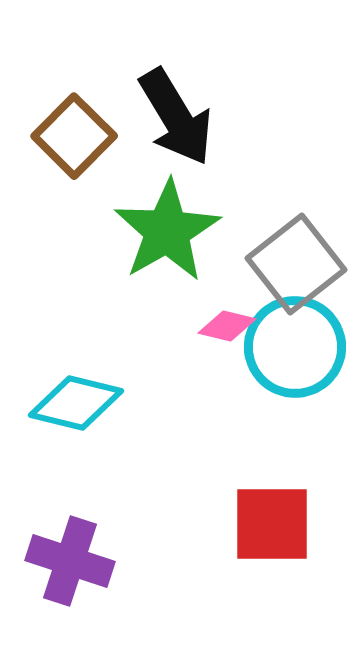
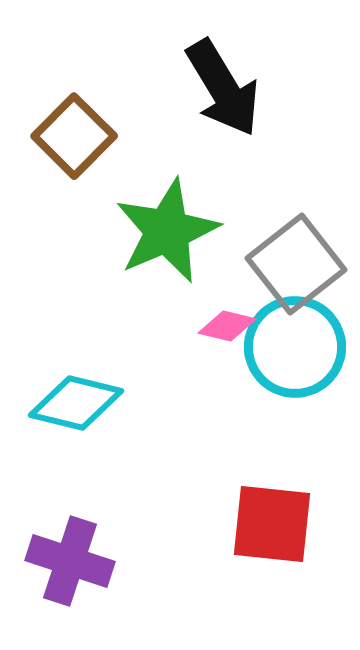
black arrow: moved 47 px right, 29 px up
green star: rotated 7 degrees clockwise
red square: rotated 6 degrees clockwise
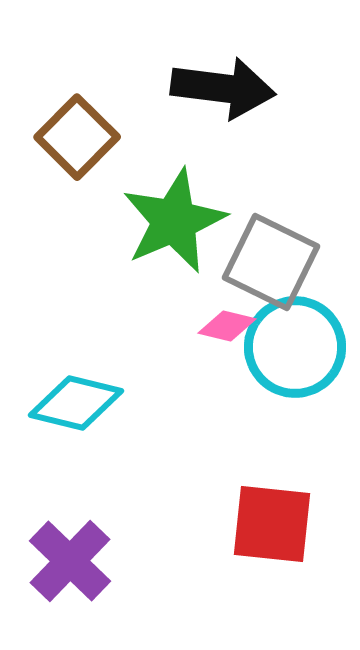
black arrow: rotated 52 degrees counterclockwise
brown square: moved 3 px right, 1 px down
green star: moved 7 px right, 10 px up
gray square: moved 25 px left, 2 px up; rotated 26 degrees counterclockwise
purple cross: rotated 26 degrees clockwise
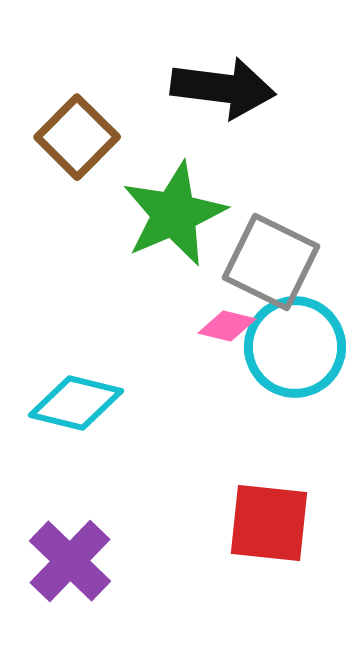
green star: moved 7 px up
red square: moved 3 px left, 1 px up
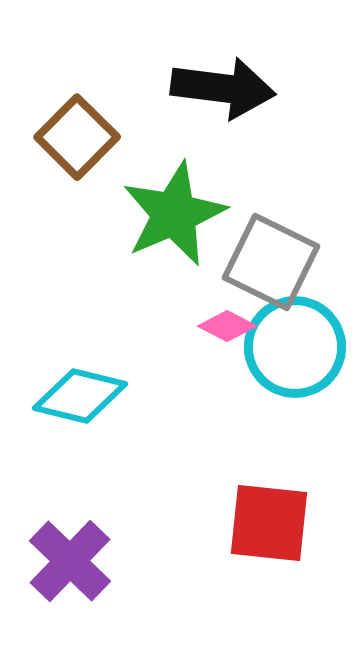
pink diamond: rotated 14 degrees clockwise
cyan diamond: moved 4 px right, 7 px up
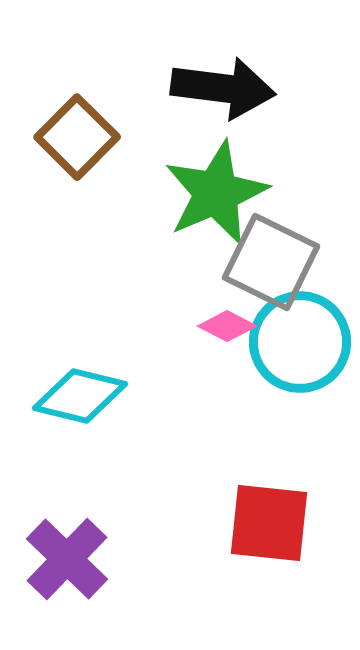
green star: moved 42 px right, 21 px up
cyan circle: moved 5 px right, 5 px up
purple cross: moved 3 px left, 2 px up
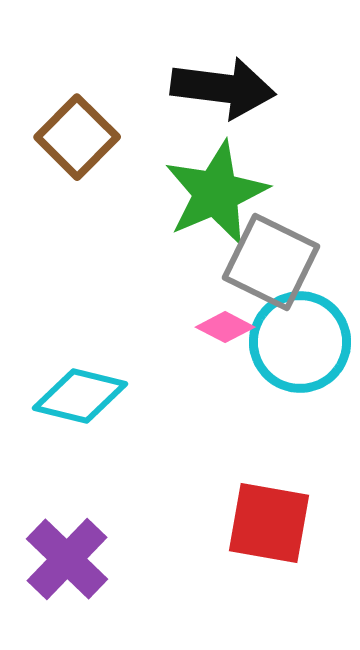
pink diamond: moved 2 px left, 1 px down
red square: rotated 4 degrees clockwise
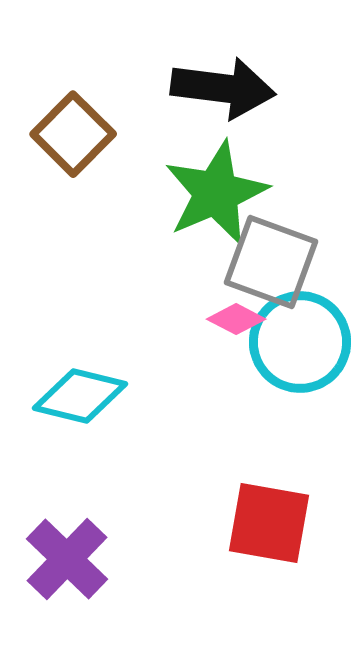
brown square: moved 4 px left, 3 px up
gray square: rotated 6 degrees counterclockwise
pink diamond: moved 11 px right, 8 px up
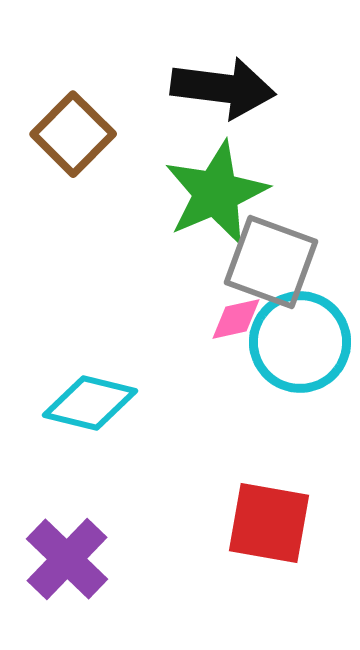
pink diamond: rotated 40 degrees counterclockwise
cyan diamond: moved 10 px right, 7 px down
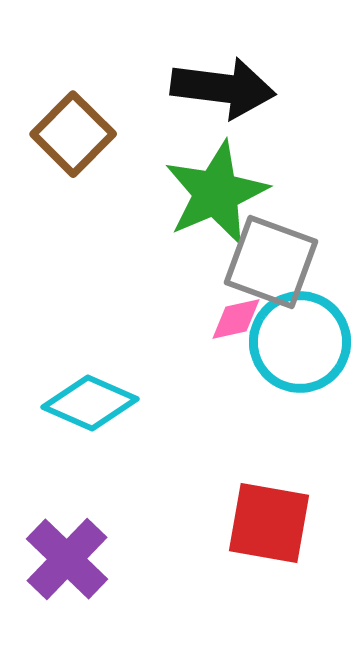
cyan diamond: rotated 10 degrees clockwise
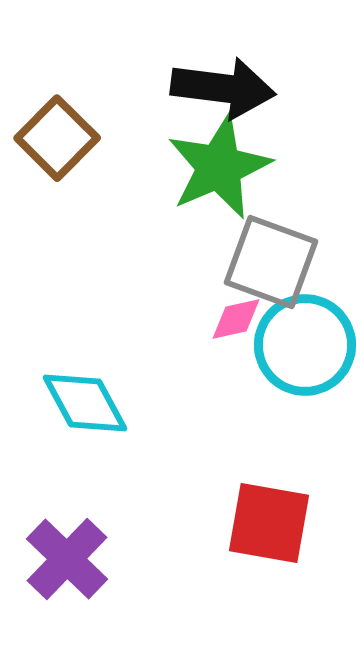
brown square: moved 16 px left, 4 px down
green star: moved 3 px right, 26 px up
cyan circle: moved 5 px right, 3 px down
cyan diamond: moved 5 px left; rotated 38 degrees clockwise
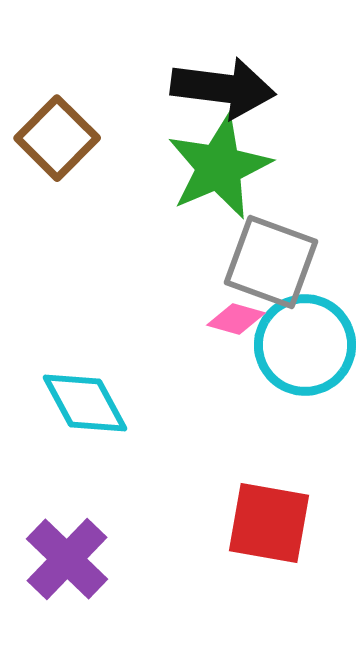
pink diamond: rotated 28 degrees clockwise
